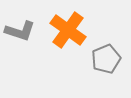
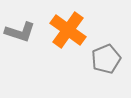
gray L-shape: moved 1 px down
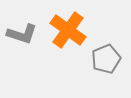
gray L-shape: moved 2 px right, 2 px down
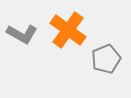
gray L-shape: rotated 12 degrees clockwise
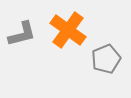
gray L-shape: rotated 44 degrees counterclockwise
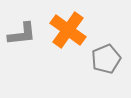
gray L-shape: rotated 8 degrees clockwise
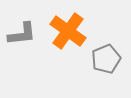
orange cross: moved 1 px down
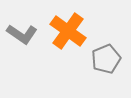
gray L-shape: rotated 40 degrees clockwise
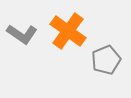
gray pentagon: moved 1 px down
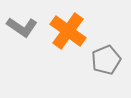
gray L-shape: moved 7 px up
